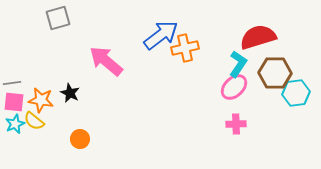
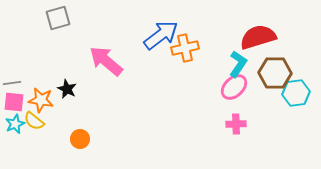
black star: moved 3 px left, 4 px up
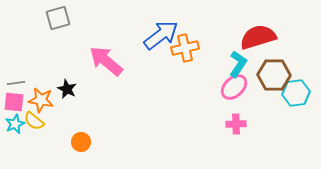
brown hexagon: moved 1 px left, 2 px down
gray line: moved 4 px right
orange circle: moved 1 px right, 3 px down
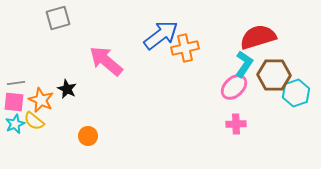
cyan L-shape: moved 6 px right
cyan hexagon: rotated 12 degrees counterclockwise
orange star: rotated 15 degrees clockwise
orange circle: moved 7 px right, 6 px up
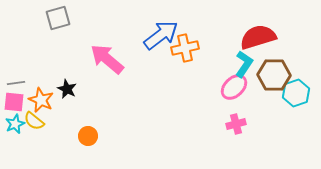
pink arrow: moved 1 px right, 2 px up
pink cross: rotated 12 degrees counterclockwise
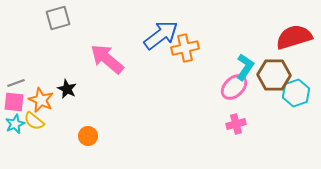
red semicircle: moved 36 px right
cyan L-shape: moved 1 px right, 3 px down
gray line: rotated 12 degrees counterclockwise
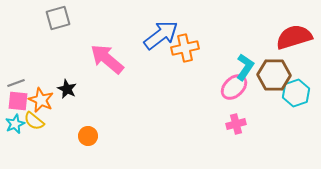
pink square: moved 4 px right, 1 px up
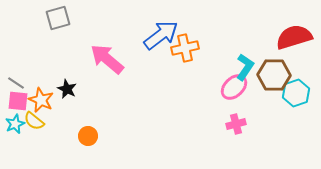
gray line: rotated 54 degrees clockwise
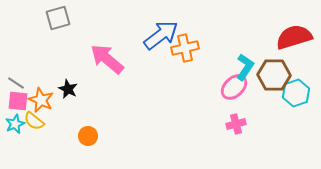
black star: moved 1 px right
